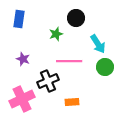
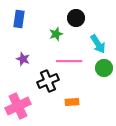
green circle: moved 1 px left, 1 px down
pink cross: moved 4 px left, 7 px down
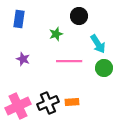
black circle: moved 3 px right, 2 px up
black cross: moved 22 px down
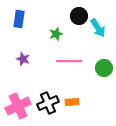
cyan arrow: moved 16 px up
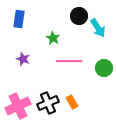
green star: moved 3 px left, 4 px down; rotated 24 degrees counterclockwise
orange rectangle: rotated 64 degrees clockwise
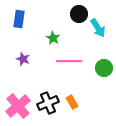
black circle: moved 2 px up
pink cross: rotated 15 degrees counterclockwise
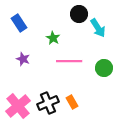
blue rectangle: moved 4 px down; rotated 42 degrees counterclockwise
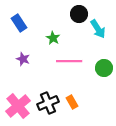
cyan arrow: moved 1 px down
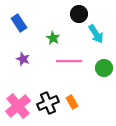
cyan arrow: moved 2 px left, 5 px down
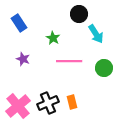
orange rectangle: rotated 16 degrees clockwise
